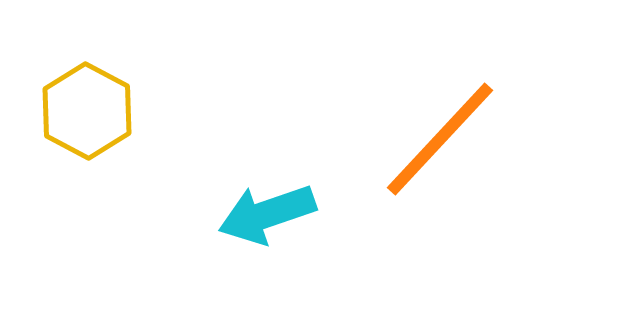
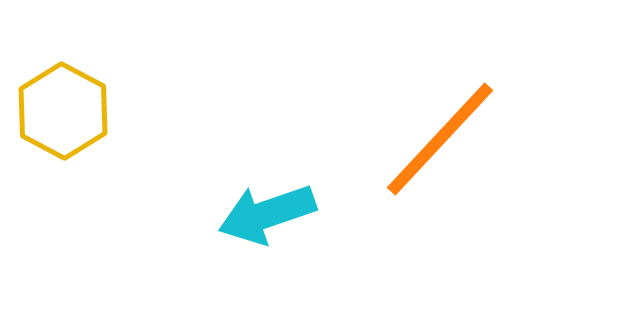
yellow hexagon: moved 24 px left
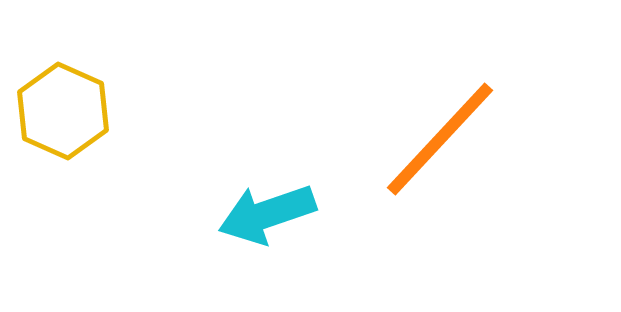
yellow hexagon: rotated 4 degrees counterclockwise
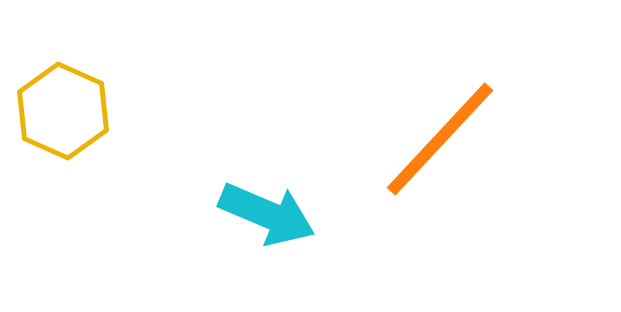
cyan arrow: rotated 138 degrees counterclockwise
